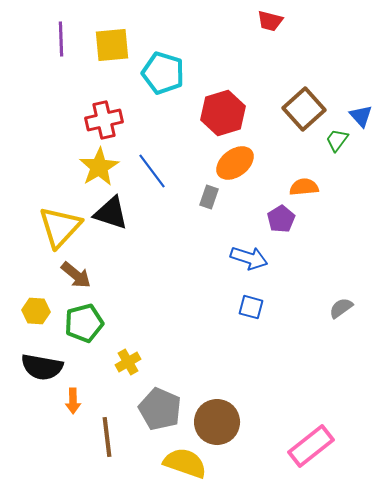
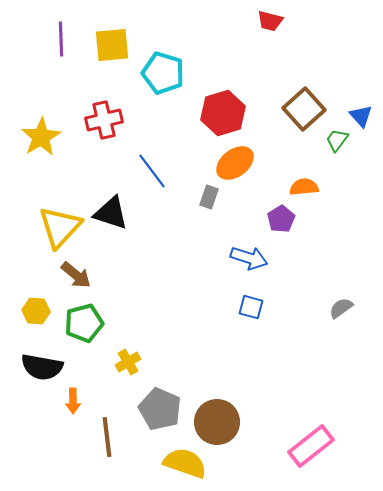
yellow star: moved 58 px left, 30 px up
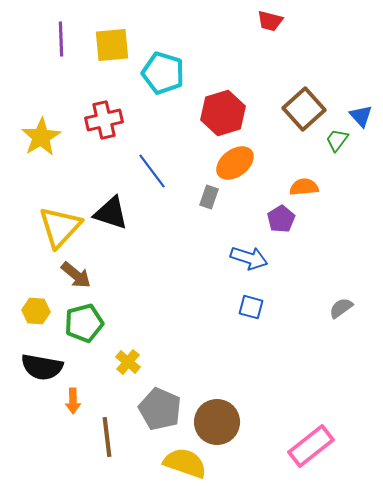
yellow cross: rotated 20 degrees counterclockwise
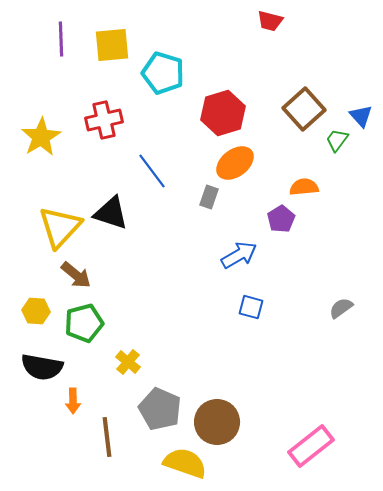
blue arrow: moved 10 px left, 3 px up; rotated 48 degrees counterclockwise
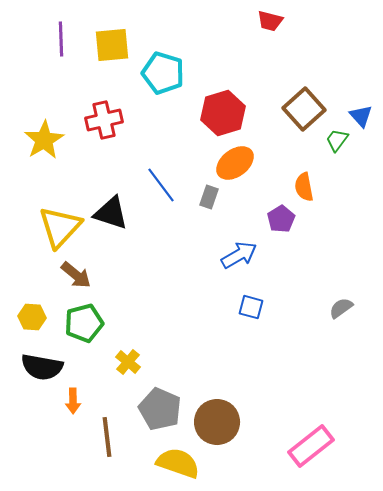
yellow star: moved 3 px right, 3 px down
blue line: moved 9 px right, 14 px down
orange semicircle: rotated 96 degrees counterclockwise
yellow hexagon: moved 4 px left, 6 px down
yellow semicircle: moved 7 px left
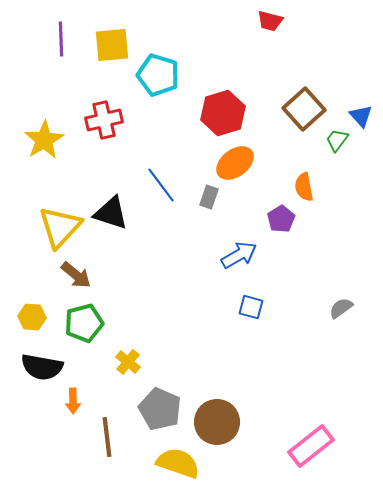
cyan pentagon: moved 5 px left, 2 px down
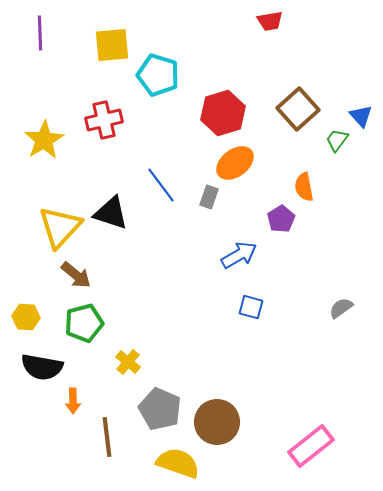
red trapezoid: rotated 24 degrees counterclockwise
purple line: moved 21 px left, 6 px up
brown square: moved 6 px left
yellow hexagon: moved 6 px left
